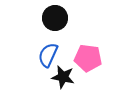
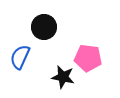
black circle: moved 11 px left, 9 px down
blue semicircle: moved 28 px left, 2 px down
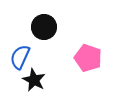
pink pentagon: rotated 12 degrees clockwise
black star: moved 29 px left, 3 px down; rotated 15 degrees clockwise
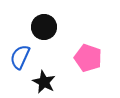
black star: moved 10 px right, 2 px down
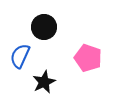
blue semicircle: moved 1 px up
black star: rotated 20 degrees clockwise
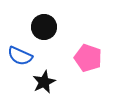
blue semicircle: rotated 90 degrees counterclockwise
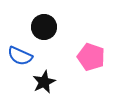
pink pentagon: moved 3 px right, 1 px up
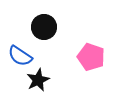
blue semicircle: rotated 10 degrees clockwise
black star: moved 6 px left, 2 px up
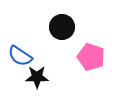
black circle: moved 18 px right
black star: moved 1 px left, 3 px up; rotated 25 degrees clockwise
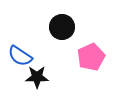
pink pentagon: rotated 28 degrees clockwise
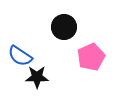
black circle: moved 2 px right
